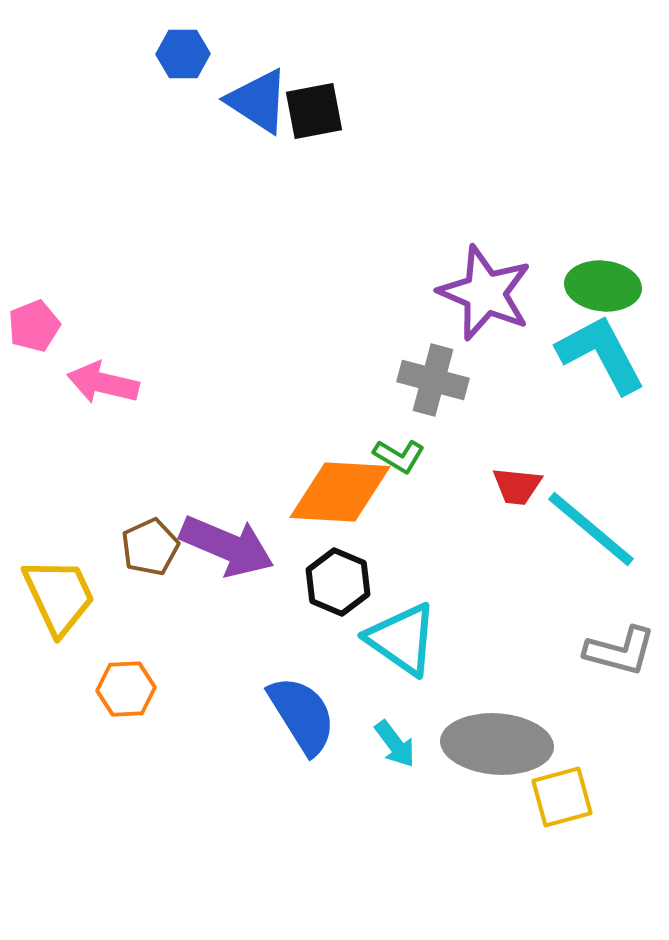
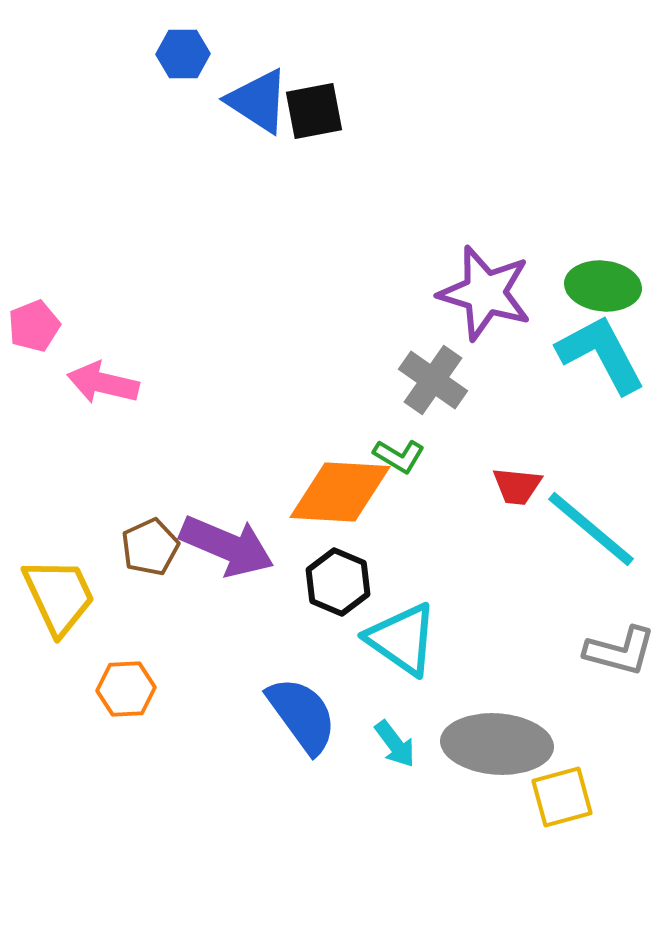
purple star: rotated 6 degrees counterclockwise
gray cross: rotated 20 degrees clockwise
blue semicircle: rotated 4 degrees counterclockwise
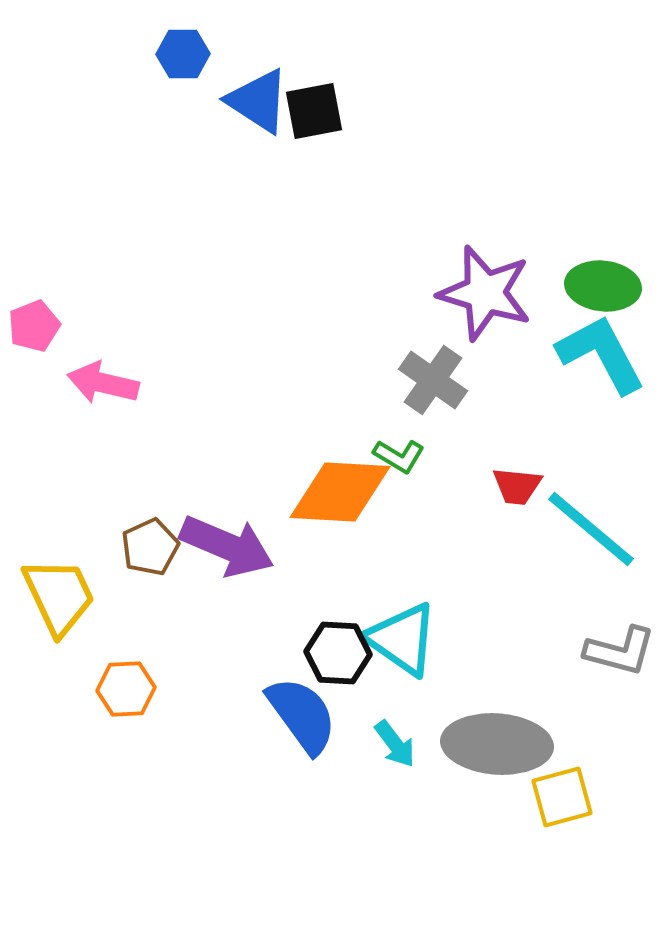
black hexagon: moved 71 px down; rotated 20 degrees counterclockwise
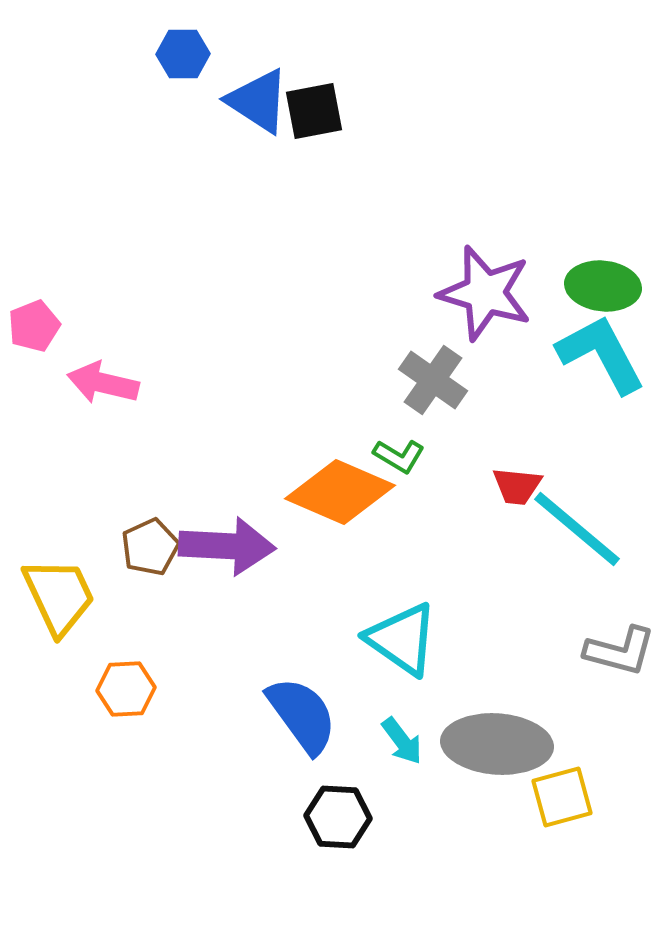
orange diamond: rotated 20 degrees clockwise
cyan line: moved 14 px left
purple arrow: rotated 20 degrees counterclockwise
black hexagon: moved 164 px down
cyan arrow: moved 7 px right, 3 px up
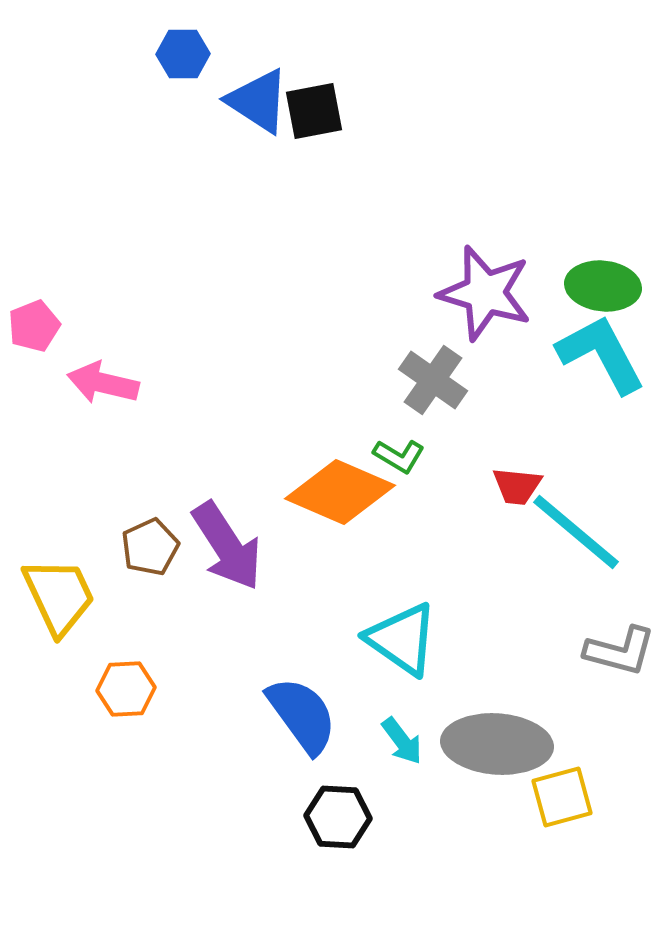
cyan line: moved 1 px left, 3 px down
purple arrow: rotated 54 degrees clockwise
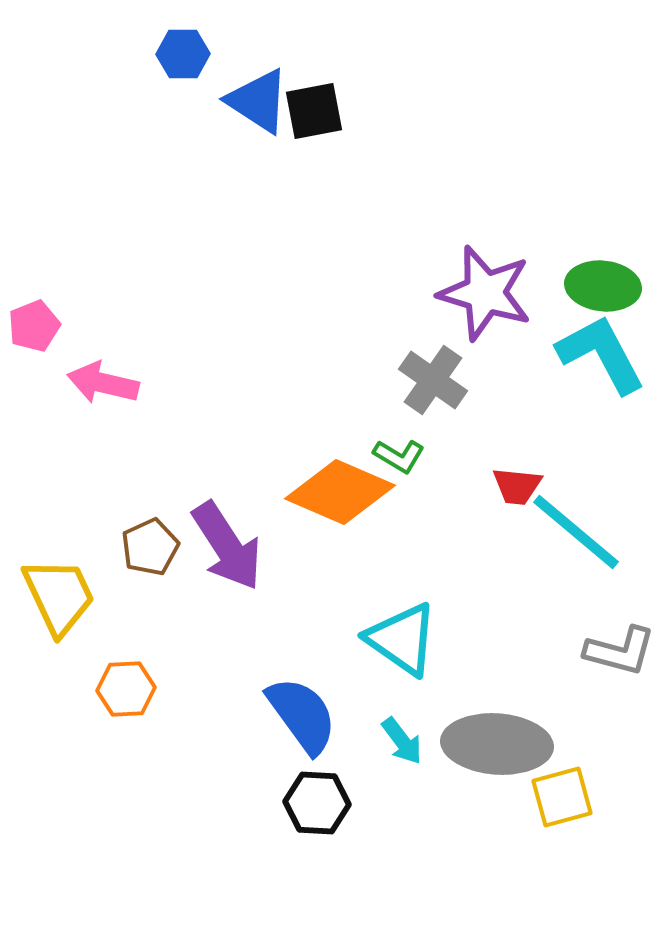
black hexagon: moved 21 px left, 14 px up
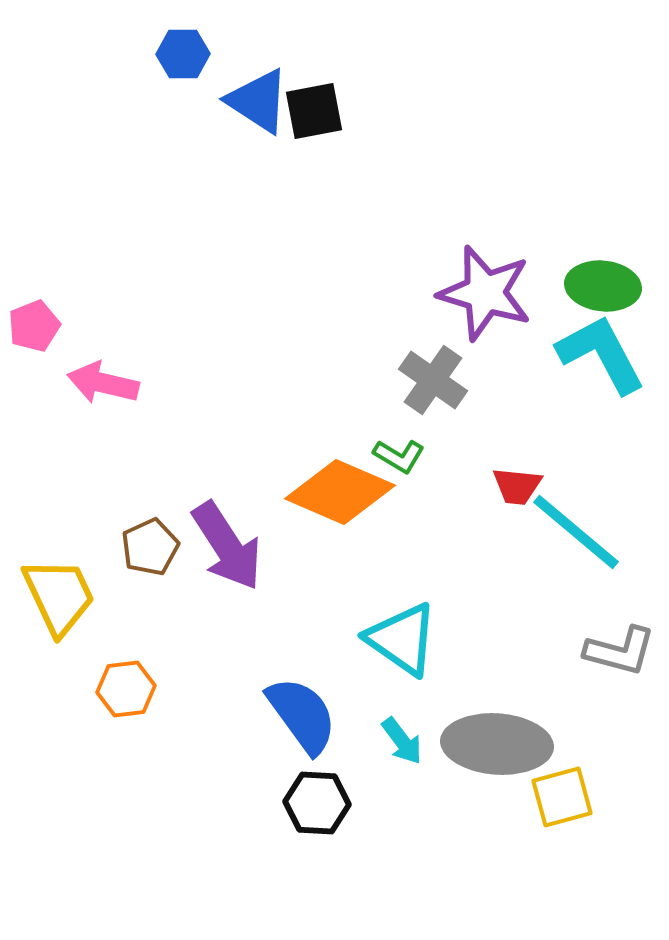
orange hexagon: rotated 4 degrees counterclockwise
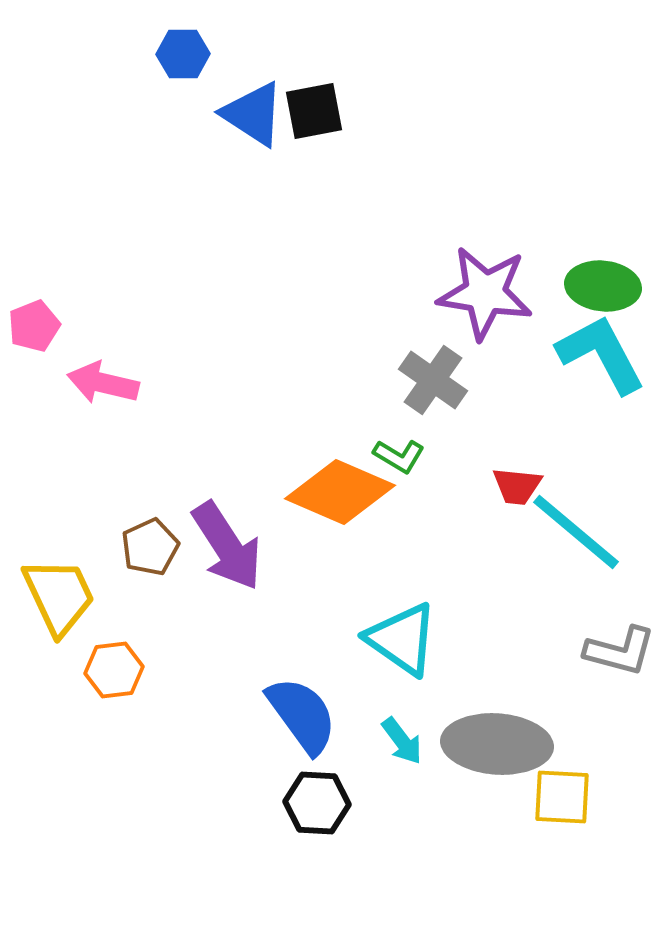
blue triangle: moved 5 px left, 13 px down
purple star: rotated 8 degrees counterclockwise
orange hexagon: moved 12 px left, 19 px up
yellow square: rotated 18 degrees clockwise
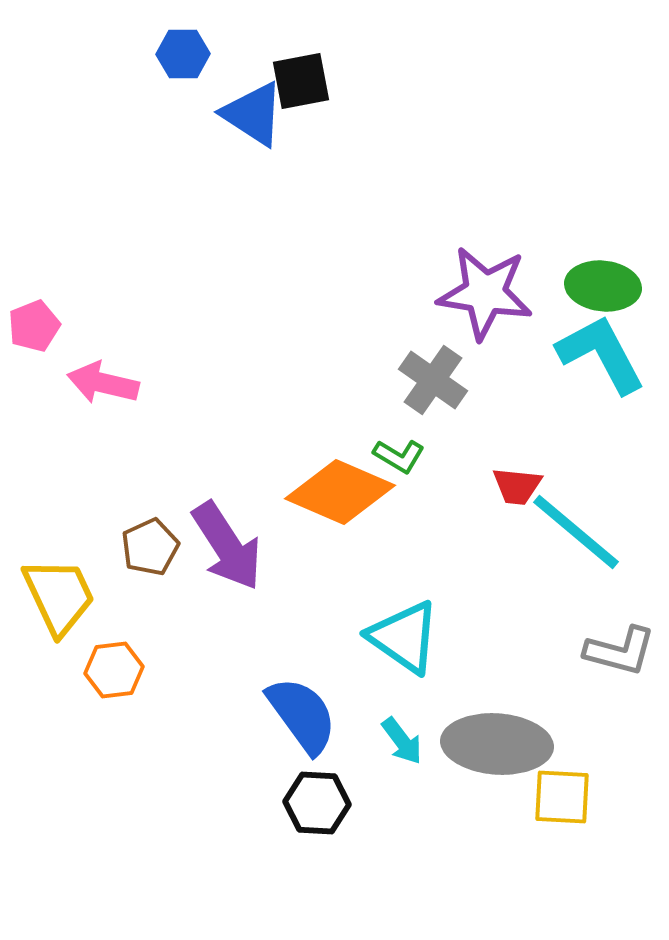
black square: moved 13 px left, 30 px up
cyan triangle: moved 2 px right, 2 px up
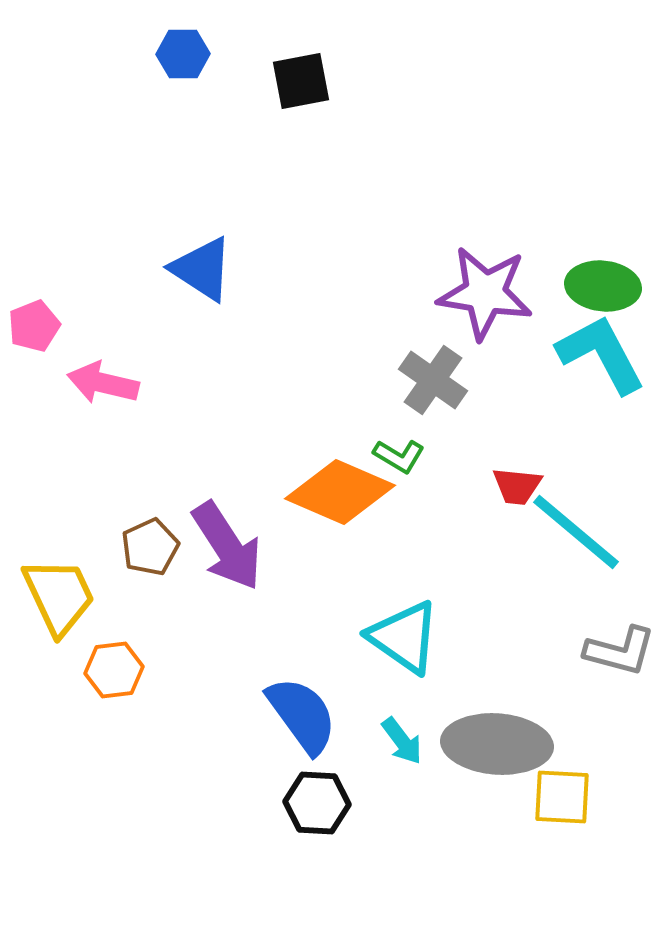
blue triangle: moved 51 px left, 155 px down
